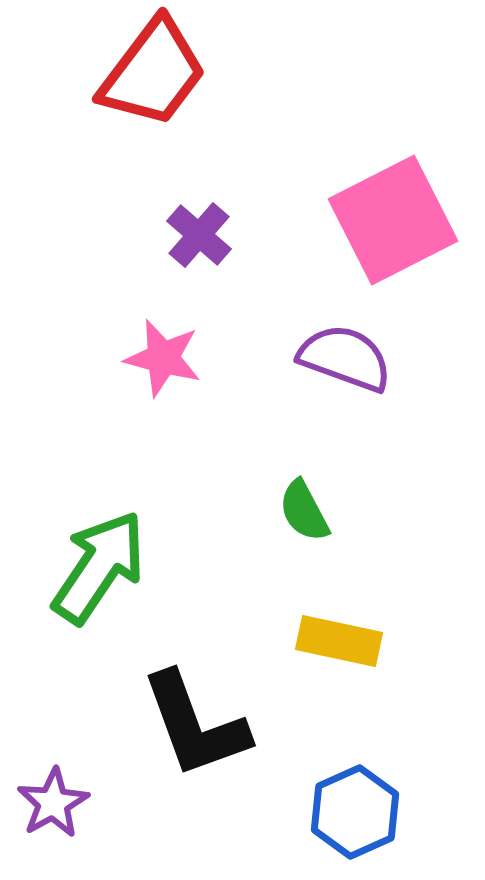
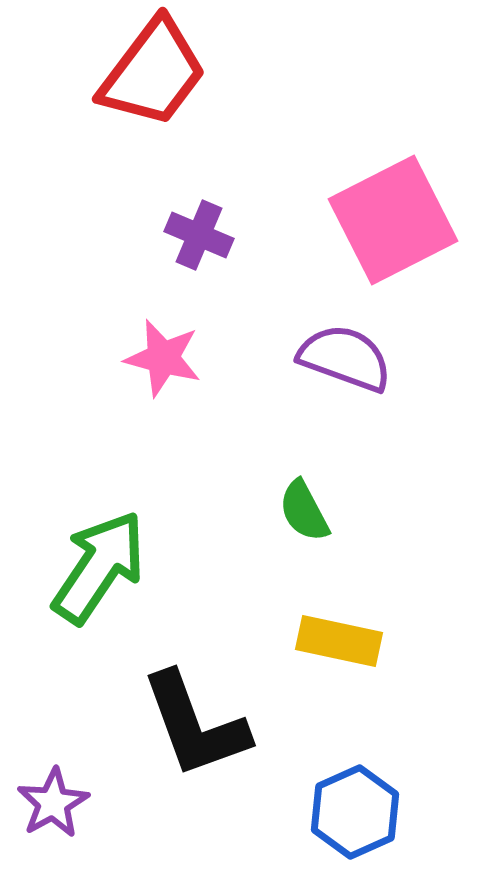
purple cross: rotated 18 degrees counterclockwise
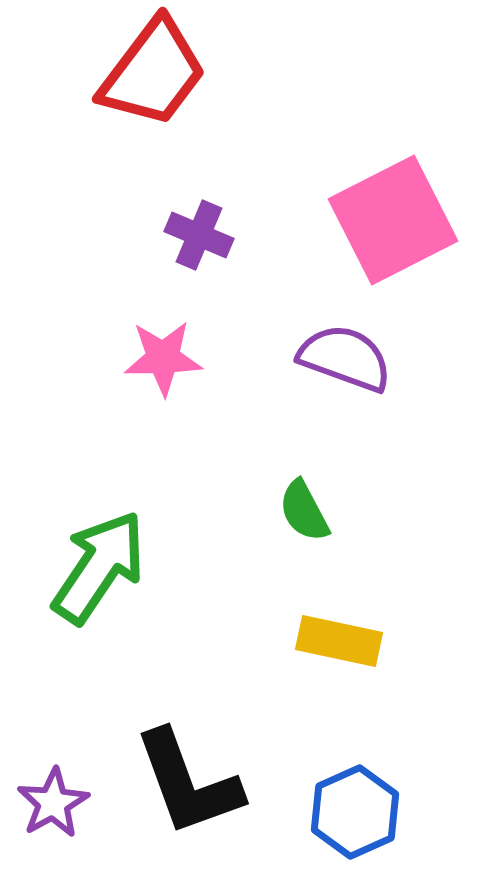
pink star: rotated 16 degrees counterclockwise
black L-shape: moved 7 px left, 58 px down
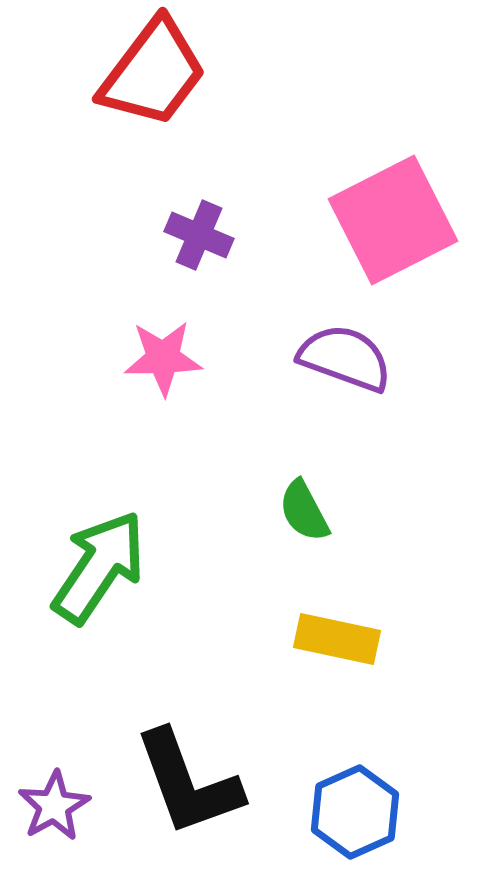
yellow rectangle: moved 2 px left, 2 px up
purple star: moved 1 px right, 3 px down
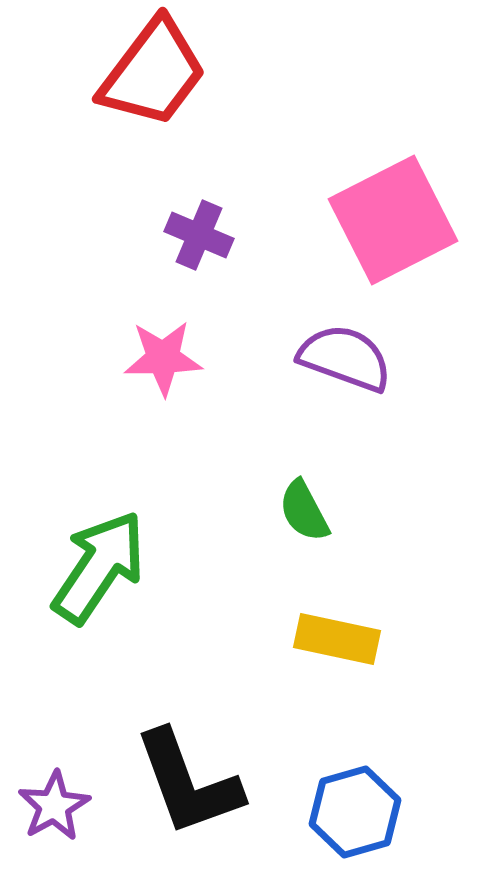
blue hexagon: rotated 8 degrees clockwise
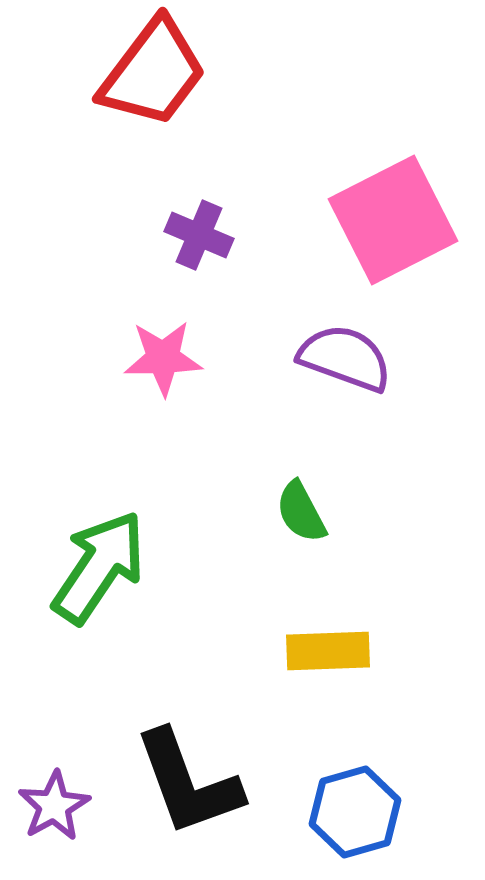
green semicircle: moved 3 px left, 1 px down
yellow rectangle: moved 9 px left, 12 px down; rotated 14 degrees counterclockwise
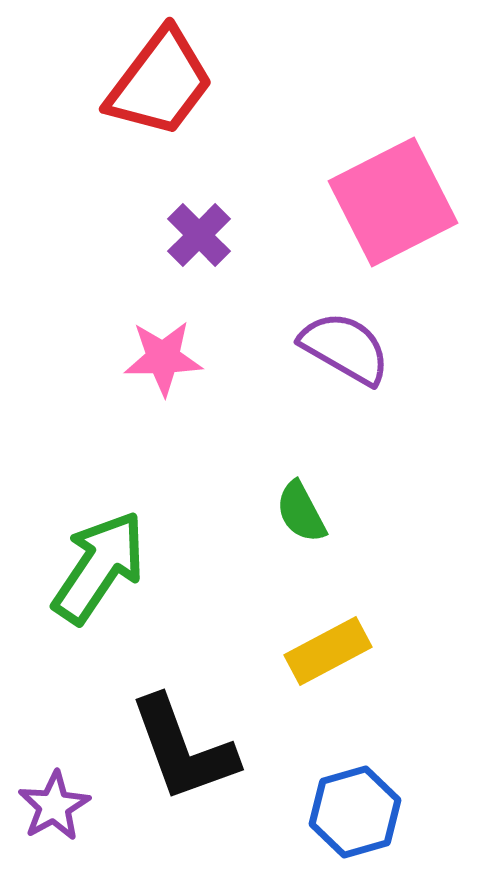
red trapezoid: moved 7 px right, 10 px down
pink square: moved 18 px up
purple cross: rotated 22 degrees clockwise
purple semicircle: moved 10 px up; rotated 10 degrees clockwise
yellow rectangle: rotated 26 degrees counterclockwise
black L-shape: moved 5 px left, 34 px up
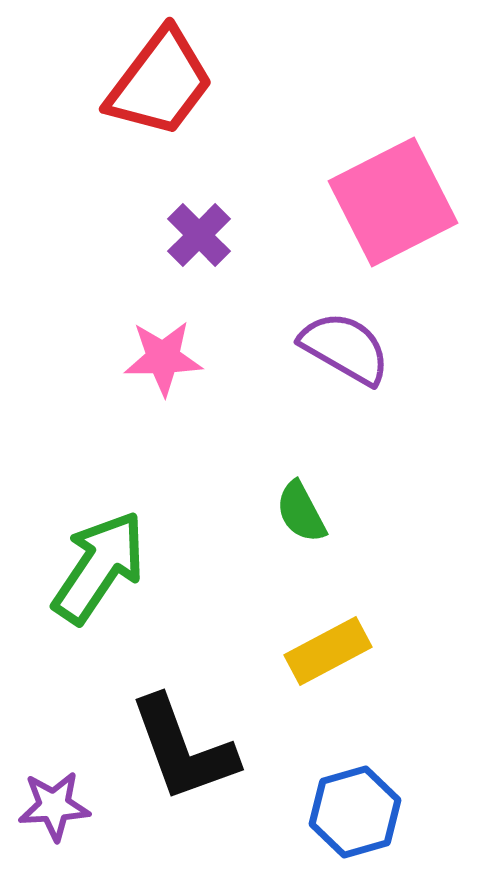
purple star: rotated 26 degrees clockwise
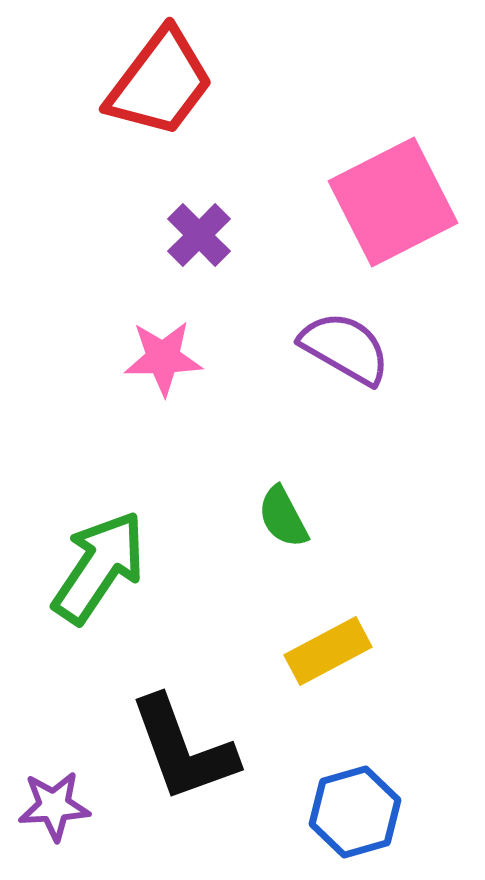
green semicircle: moved 18 px left, 5 px down
